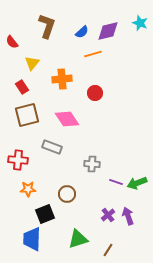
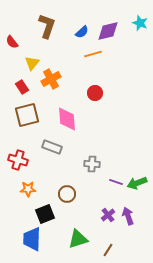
orange cross: moved 11 px left; rotated 24 degrees counterclockwise
pink diamond: rotated 30 degrees clockwise
red cross: rotated 12 degrees clockwise
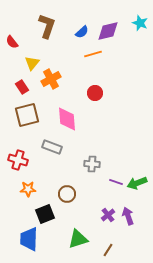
blue trapezoid: moved 3 px left
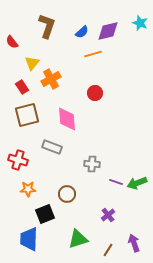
purple arrow: moved 6 px right, 27 px down
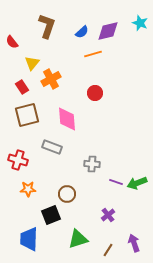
black square: moved 6 px right, 1 px down
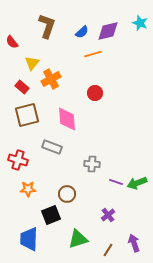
red rectangle: rotated 16 degrees counterclockwise
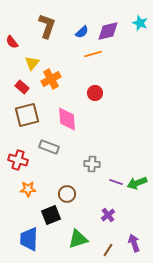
gray rectangle: moved 3 px left
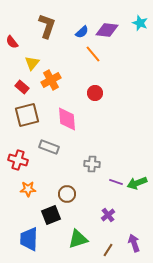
purple diamond: moved 1 px left, 1 px up; rotated 20 degrees clockwise
orange line: rotated 66 degrees clockwise
orange cross: moved 1 px down
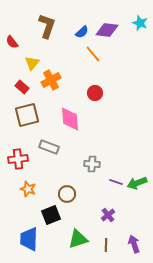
pink diamond: moved 3 px right
red cross: moved 1 px up; rotated 24 degrees counterclockwise
orange star: rotated 21 degrees clockwise
purple arrow: moved 1 px down
brown line: moved 2 px left, 5 px up; rotated 32 degrees counterclockwise
